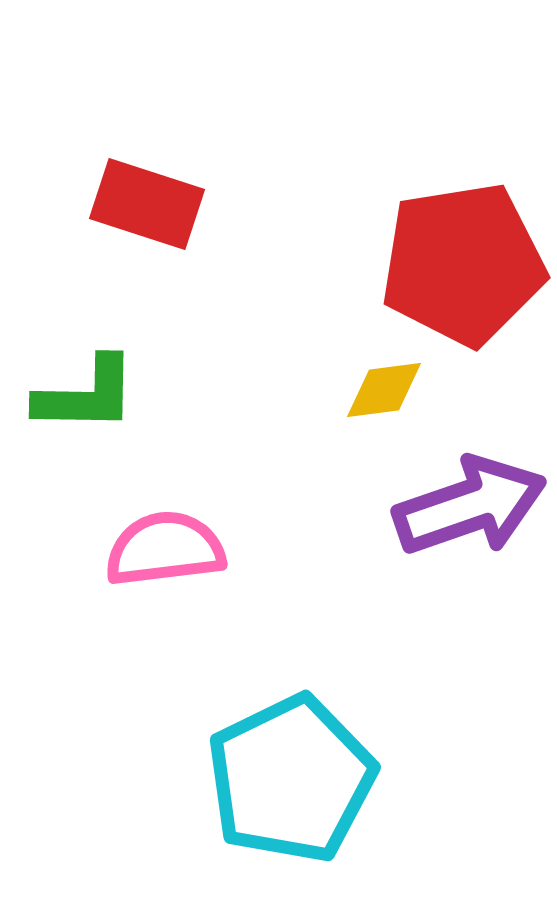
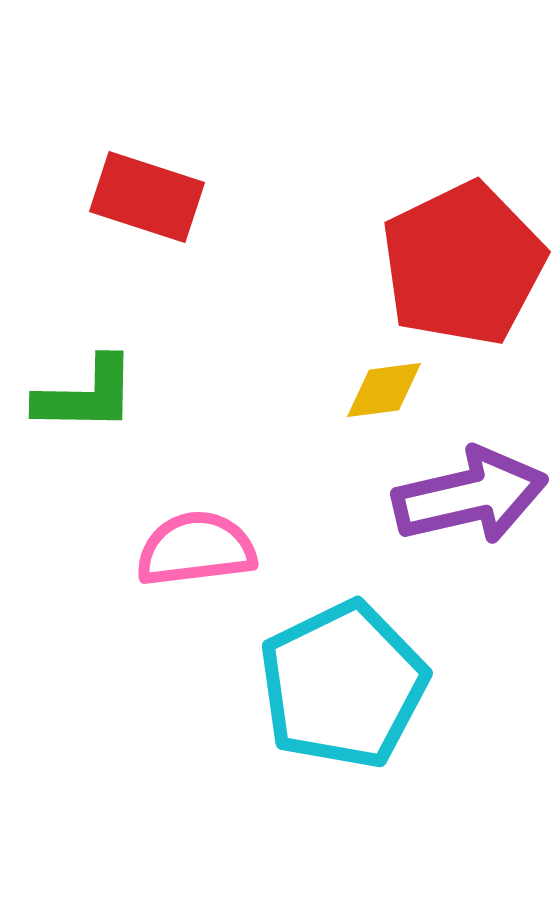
red rectangle: moved 7 px up
red pentagon: rotated 17 degrees counterclockwise
purple arrow: moved 10 px up; rotated 6 degrees clockwise
pink semicircle: moved 31 px right
cyan pentagon: moved 52 px right, 94 px up
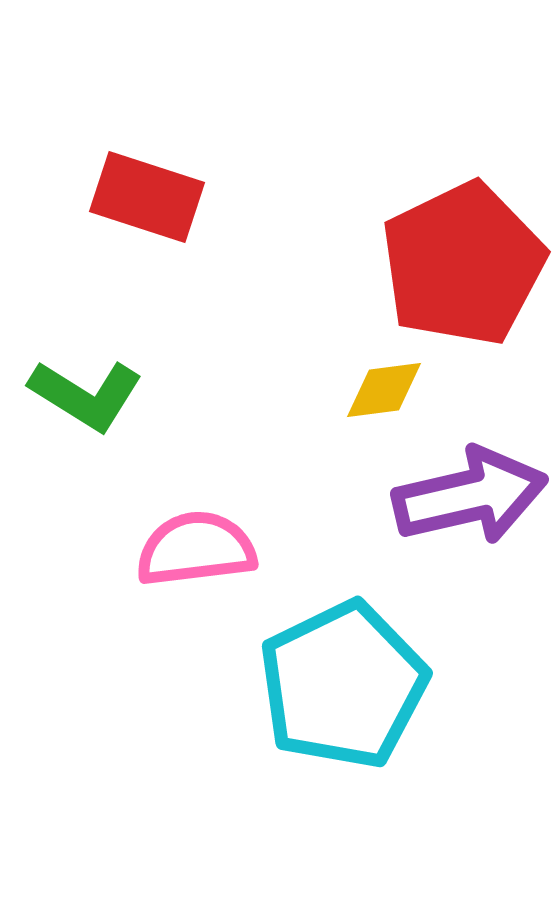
green L-shape: rotated 31 degrees clockwise
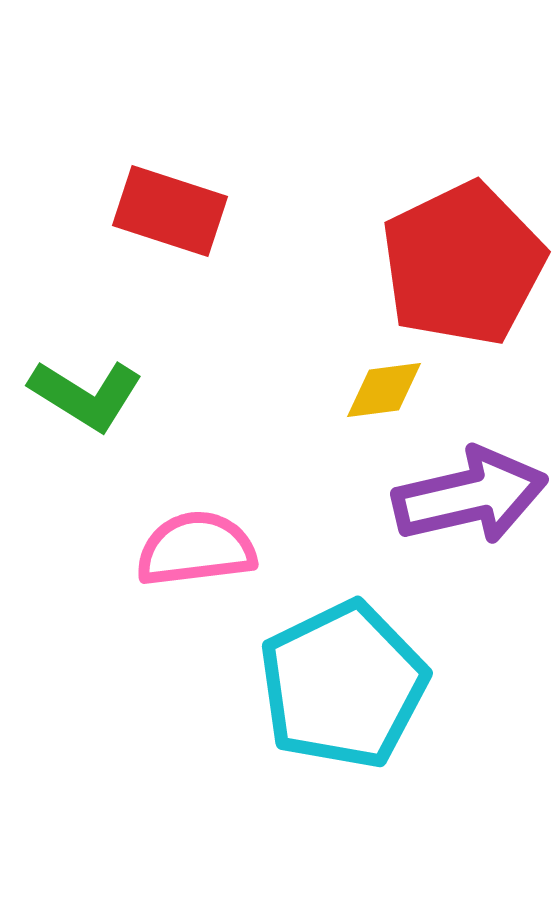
red rectangle: moved 23 px right, 14 px down
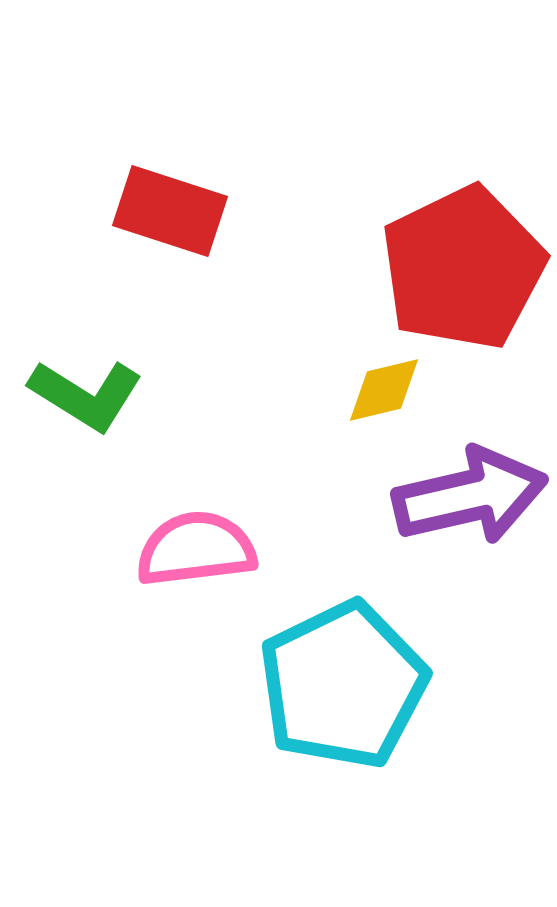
red pentagon: moved 4 px down
yellow diamond: rotated 6 degrees counterclockwise
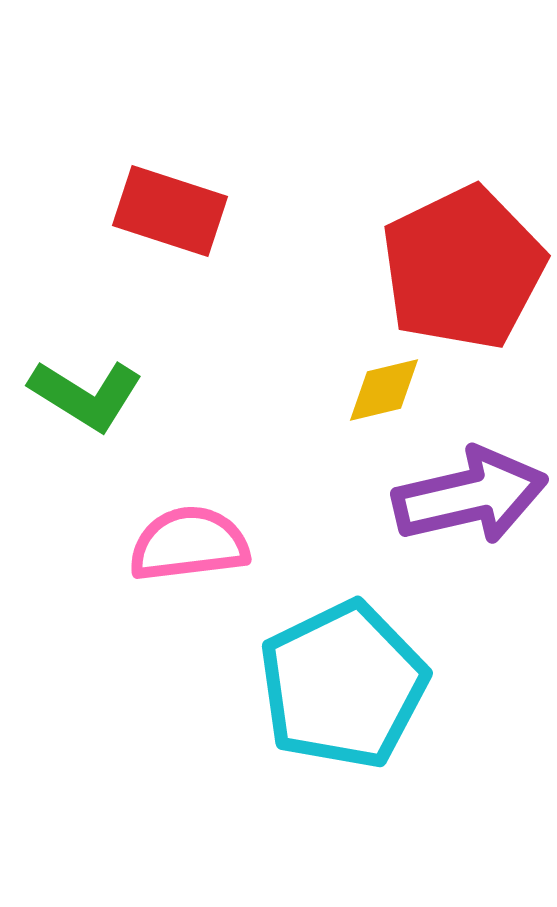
pink semicircle: moved 7 px left, 5 px up
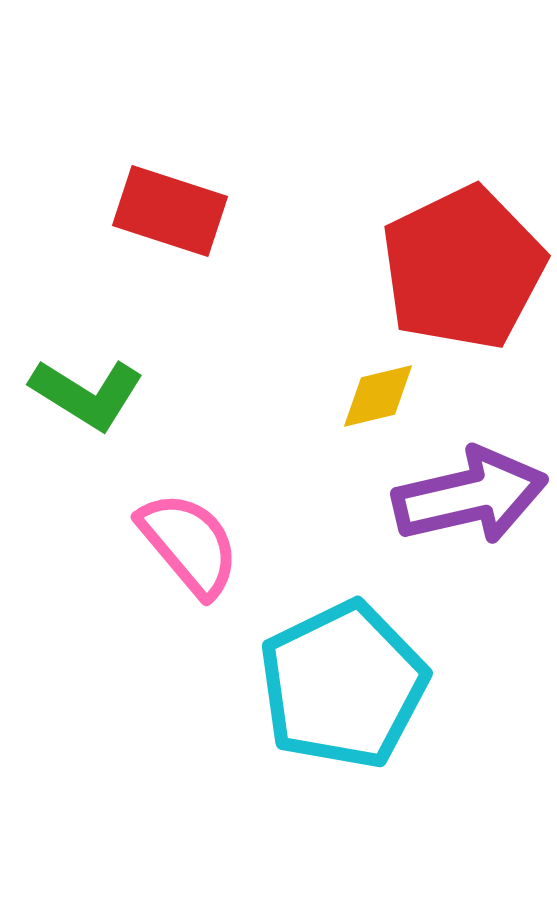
yellow diamond: moved 6 px left, 6 px down
green L-shape: moved 1 px right, 1 px up
pink semicircle: rotated 57 degrees clockwise
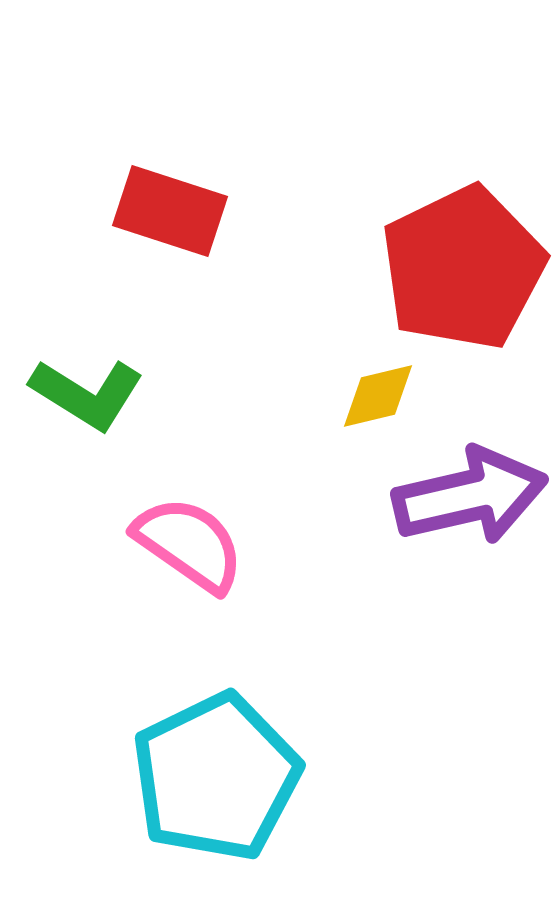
pink semicircle: rotated 15 degrees counterclockwise
cyan pentagon: moved 127 px left, 92 px down
